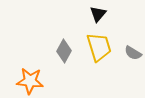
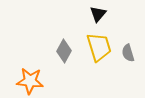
gray semicircle: moved 5 px left; rotated 42 degrees clockwise
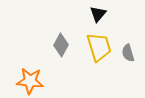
gray diamond: moved 3 px left, 6 px up
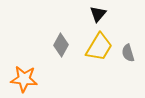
yellow trapezoid: rotated 48 degrees clockwise
orange star: moved 6 px left, 2 px up
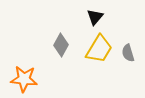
black triangle: moved 3 px left, 3 px down
yellow trapezoid: moved 2 px down
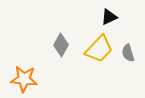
black triangle: moved 14 px right; rotated 24 degrees clockwise
yellow trapezoid: rotated 12 degrees clockwise
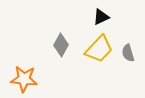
black triangle: moved 8 px left
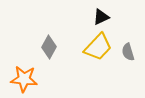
gray diamond: moved 12 px left, 2 px down
yellow trapezoid: moved 1 px left, 2 px up
gray semicircle: moved 1 px up
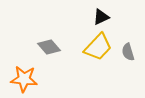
gray diamond: rotated 70 degrees counterclockwise
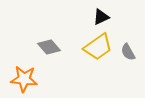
yellow trapezoid: rotated 12 degrees clockwise
gray semicircle: rotated 12 degrees counterclockwise
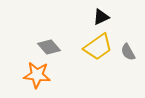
orange star: moved 13 px right, 4 px up
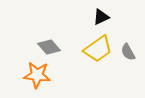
yellow trapezoid: moved 2 px down
